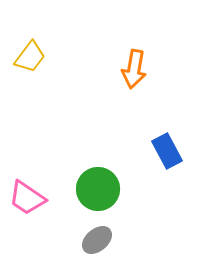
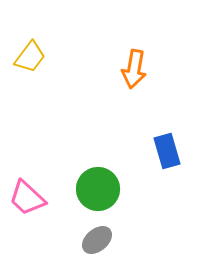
blue rectangle: rotated 12 degrees clockwise
pink trapezoid: rotated 9 degrees clockwise
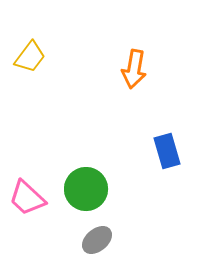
green circle: moved 12 px left
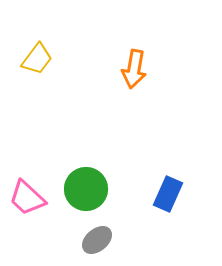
yellow trapezoid: moved 7 px right, 2 px down
blue rectangle: moved 1 px right, 43 px down; rotated 40 degrees clockwise
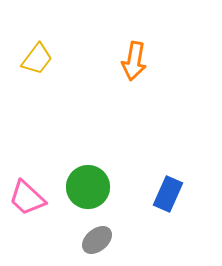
orange arrow: moved 8 px up
green circle: moved 2 px right, 2 px up
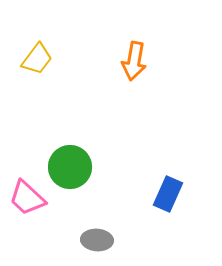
green circle: moved 18 px left, 20 px up
gray ellipse: rotated 44 degrees clockwise
